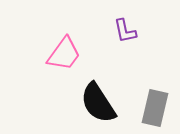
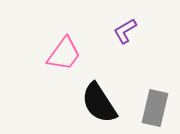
purple L-shape: rotated 72 degrees clockwise
black semicircle: moved 1 px right
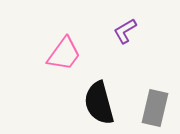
black semicircle: rotated 18 degrees clockwise
